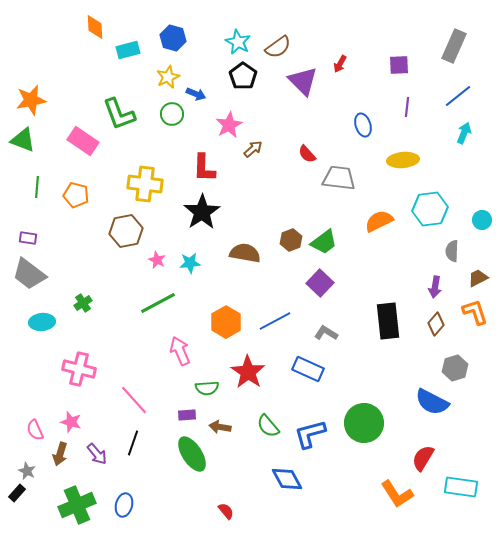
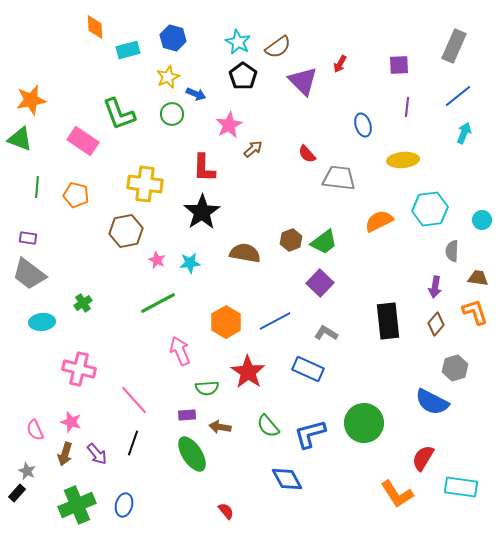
green triangle at (23, 140): moved 3 px left, 1 px up
brown trapezoid at (478, 278): rotated 35 degrees clockwise
brown arrow at (60, 454): moved 5 px right
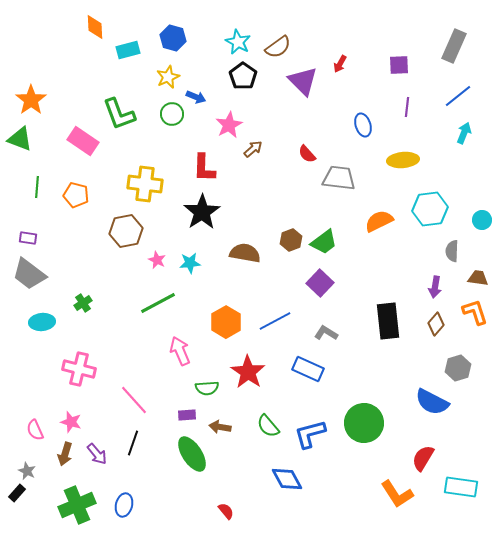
blue arrow at (196, 94): moved 3 px down
orange star at (31, 100): rotated 24 degrees counterclockwise
gray hexagon at (455, 368): moved 3 px right
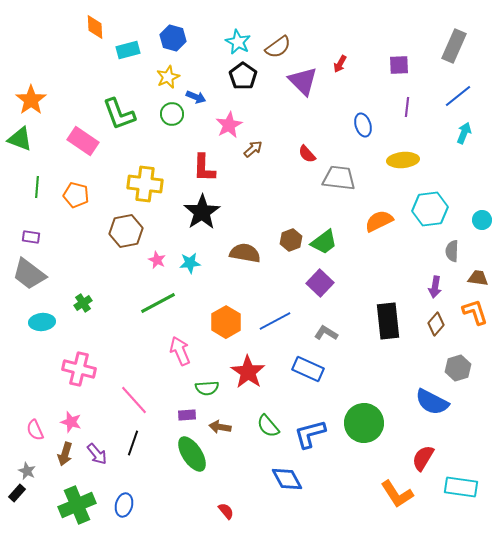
purple rectangle at (28, 238): moved 3 px right, 1 px up
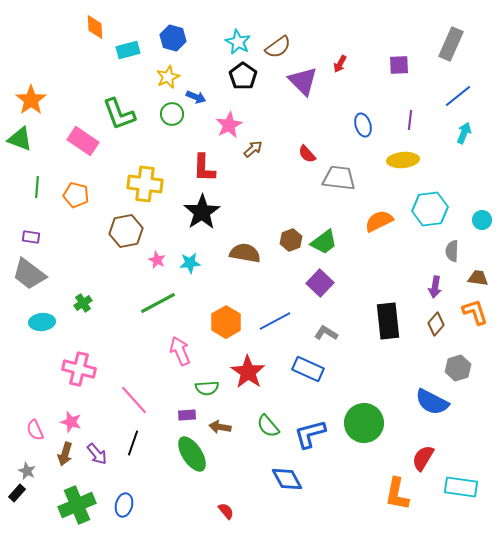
gray rectangle at (454, 46): moved 3 px left, 2 px up
purple line at (407, 107): moved 3 px right, 13 px down
orange L-shape at (397, 494): rotated 44 degrees clockwise
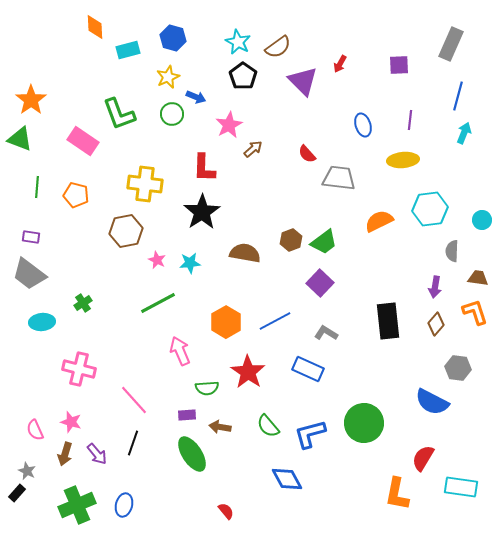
blue line at (458, 96): rotated 36 degrees counterclockwise
gray hexagon at (458, 368): rotated 25 degrees clockwise
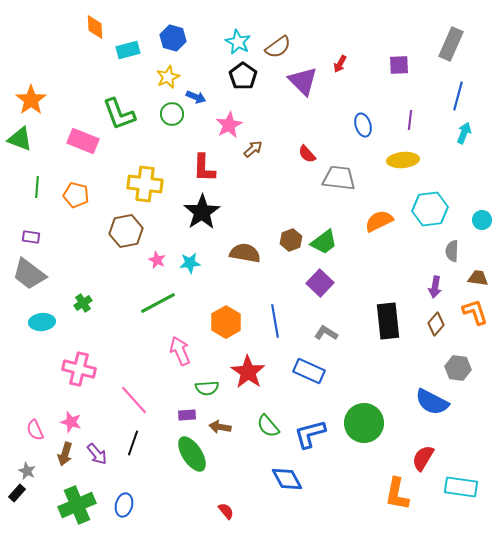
pink rectangle at (83, 141): rotated 12 degrees counterclockwise
blue line at (275, 321): rotated 72 degrees counterclockwise
blue rectangle at (308, 369): moved 1 px right, 2 px down
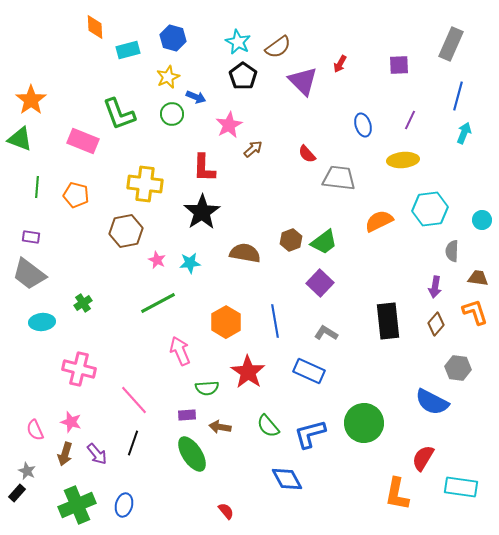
purple line at (410, 120): rotated 18 degrees clockwise
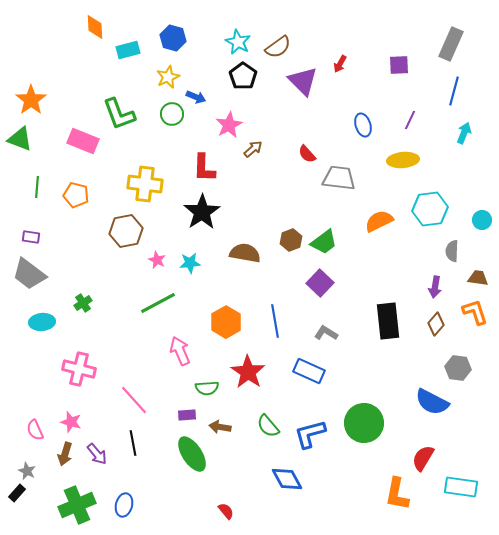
blue line at (458, 96): moved 4 px left, 5 px up
black line at (133, 443): rotated 30 degrees counterclockwise
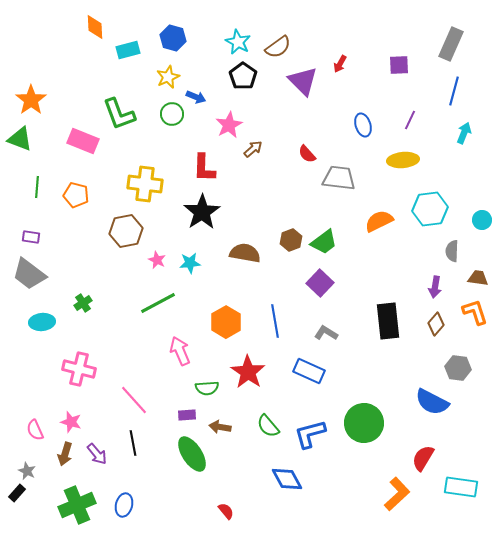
orange L-shape at (397, 494): rotated 144 degrees counterclockwise
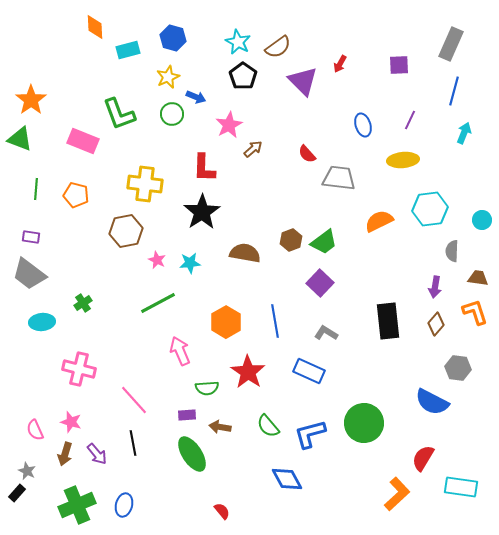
green line at (37, 187): moved 1 px left, 2 px down
red semicircle at (226, 511): moved 4 px left
